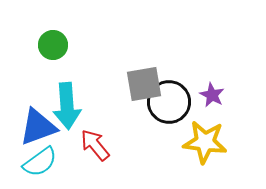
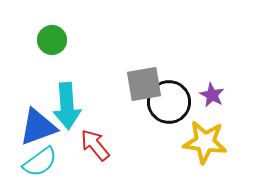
green circle: moved 1 px left, 5 px up
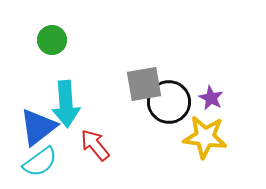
purple star: moved 1 px left, 3 px down
cyan arrow: moved 1 px left, 2 px up
blue triangle: rotated 18 degrees counterclockwise
yellow star: moved 5 px up
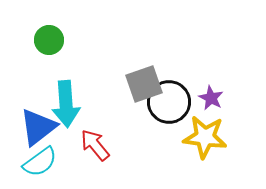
green circle: moved 3 px left
gray square: rotated 9 degrees counterclockwise
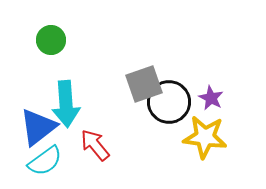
green circle: moved 2 px right
cyan semicircle: moved 5 px right, 1 px up
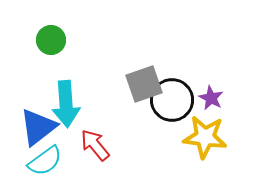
black circle: moved 3 px right, 2 px up
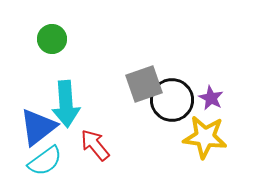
green circle: moved 1 px right, 1 px up
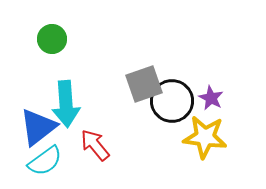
black circle: moved 1 px down
